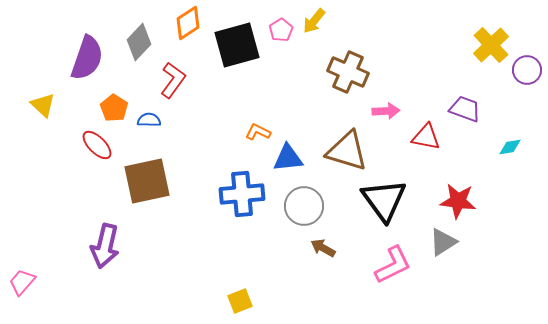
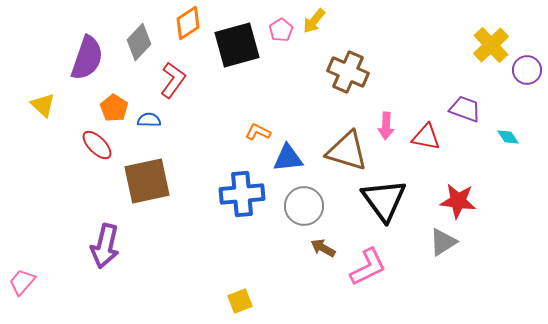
pink arrow: moved 15 px down; rotated 96 degrees clockwise
cyan diamond: moved 2 px left, 10 px up; rotated 65 degrees clockwise
pink L-shape: moved 25 px left, 2 px down
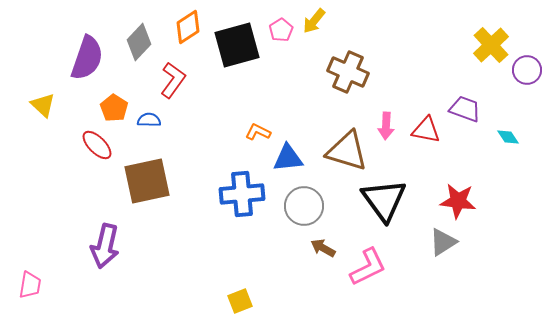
orange diamond: moved 4 px down
red triangle: moved 7 px up
pink trapezoid: moved 8 px right, 3 px down; rotated 148 degrees clockwise
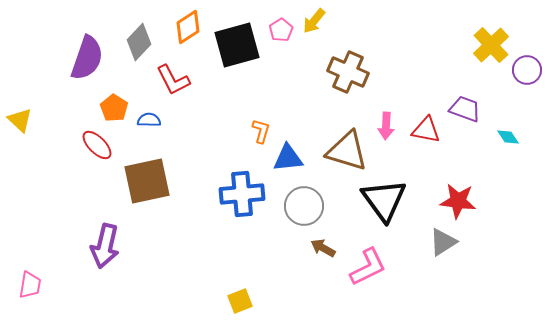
red L-shape: rotated 117 degrees clockwise
yellow triangle: moved 23 px left, 15 px down
orange L-shape: moved 3 px right, 1 px up; rotated 80 degrees clockwise
